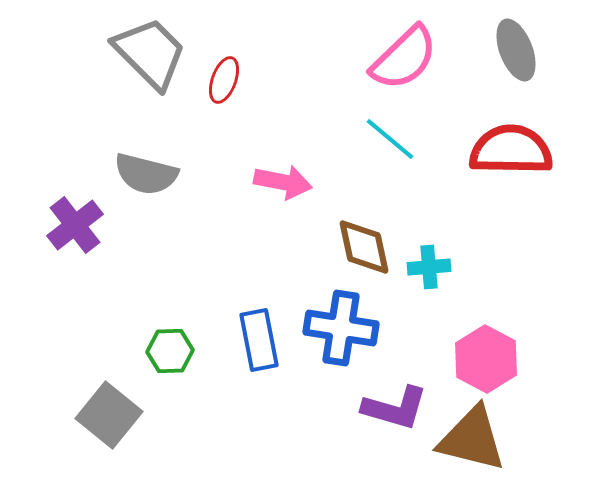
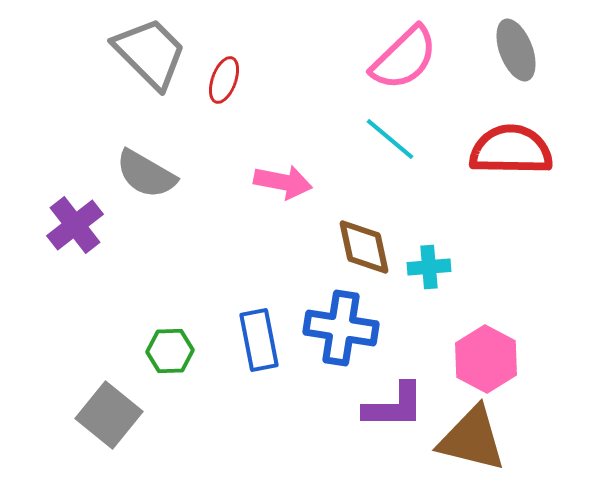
gray semicircle: rotated 16 degrees clockwise
purple L-shape: moved 1 px left, 2 px up; rotated 16 degrees counterclockwise
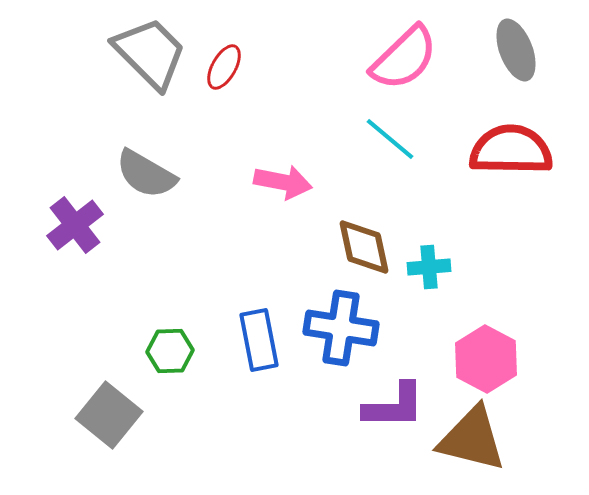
red ellipse: moved 13 px up; rotated 9 degrees clockwise
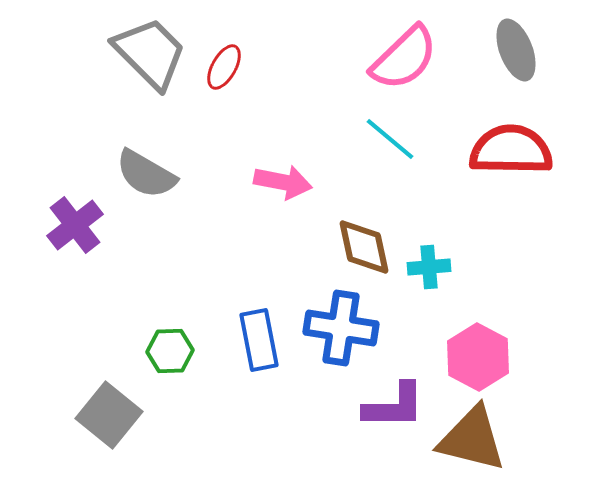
pink hexagon: moved 8 px left, 2 px up
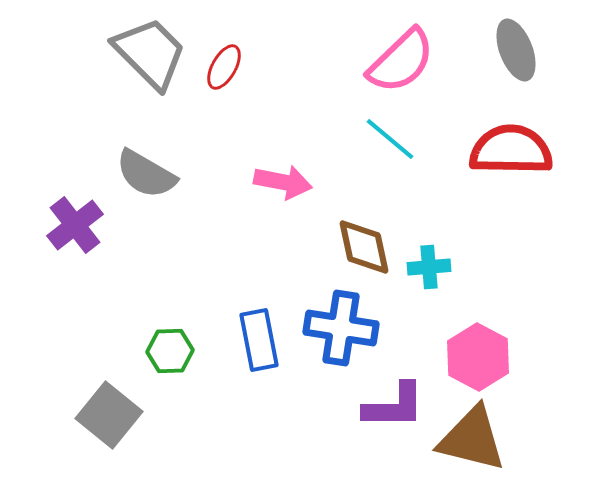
pink semicircle: moved 3 px left, 3 px down
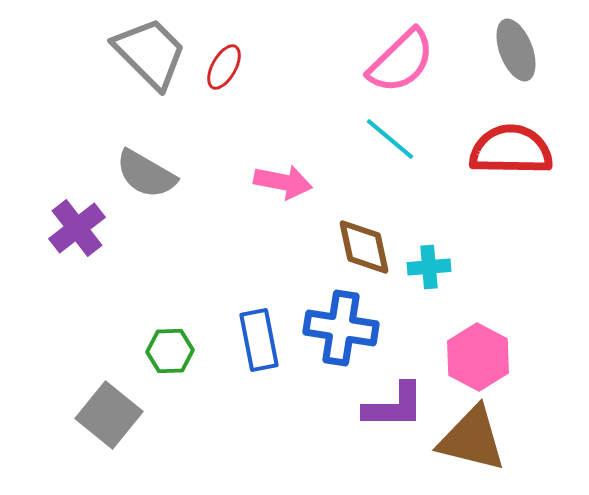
purple cross: moved 2 px right, 3 px down
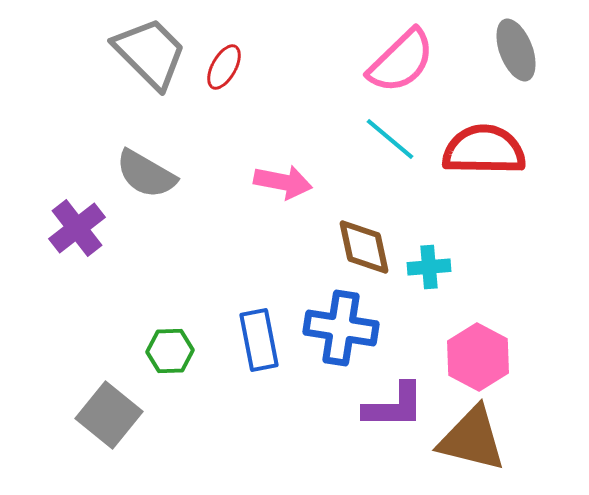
red semicircle: moved 27 px left
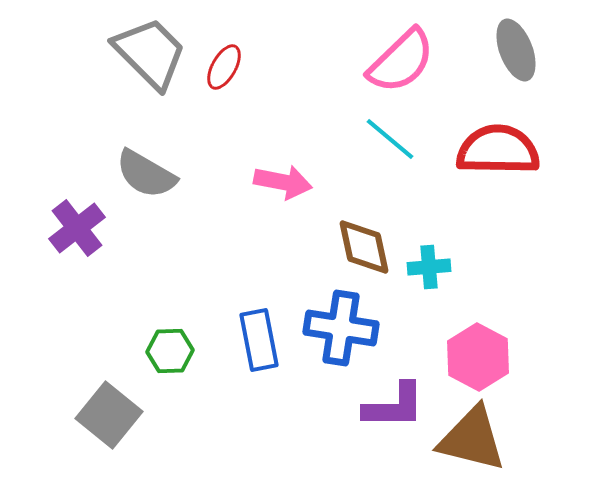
red semicircle: moved 14 px right
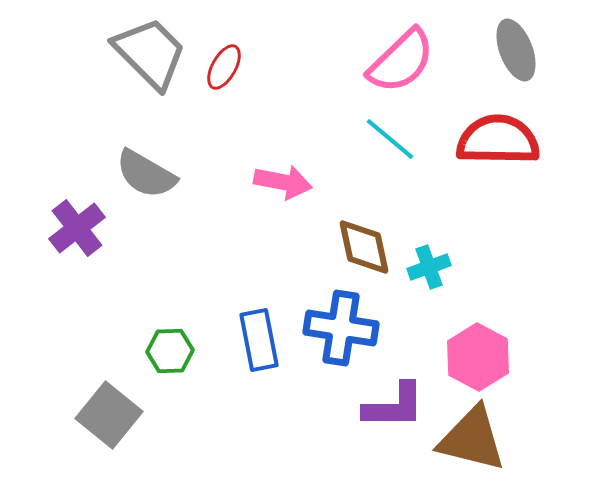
red semicircle: moved 10 px up
cyan cross: rotated 15 degrees counterclockwise
